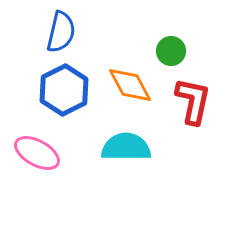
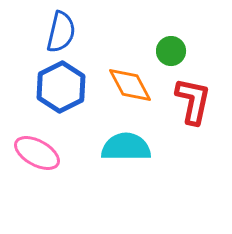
blue hexagon: moved 3 px left, 3 px up
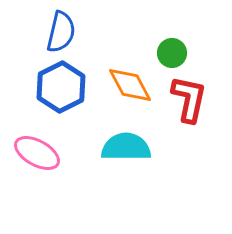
green circle: moved 1 px right, 2 px down
red L-shape: moved 4 px left, 2 px up
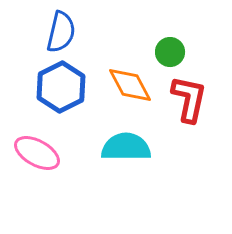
green circle: moved 2 px left, 1 px up
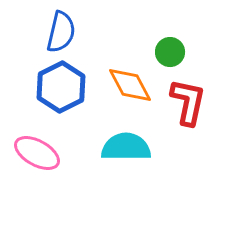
red L-shape: moved 1 px left, 3 px down
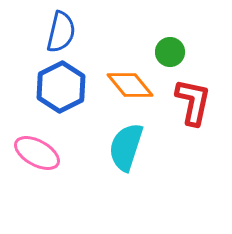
orange diamond: rotated 12 degrees counterclockwise
red L-shape: moved 5 px right
cyan semicircle: rotated 72 degrees counterclockwise
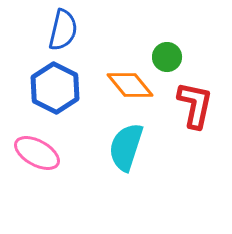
blue semicircle: moved 2 px right, 2 px up
green circle: moved 3 px left, 5 px down
blue hexagon: moved 6 px left, 1 px down; rotated 6 degrees counterclockwise
red L-shape: moved 2 px right, 3 px down
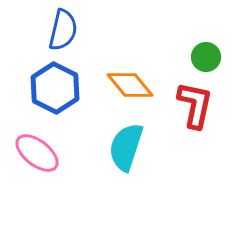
green circle: moved 39 px right
pink ellipse: rotated 9 degrees clockwise
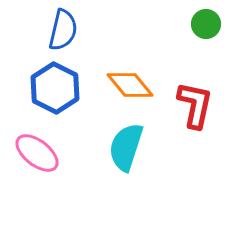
green circle: moved 33 px up
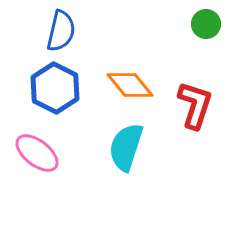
blue semicircle: moved 2 px left, 1 px down
red L-shape: rotated 6 degrees clockwise
